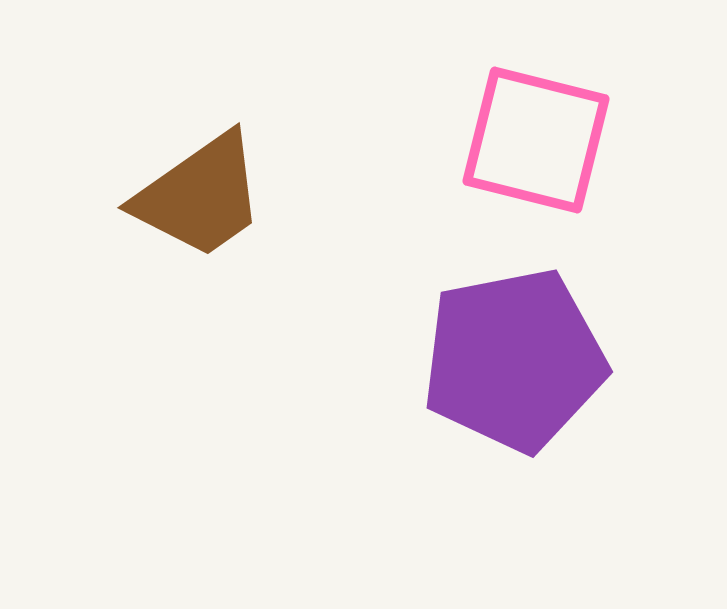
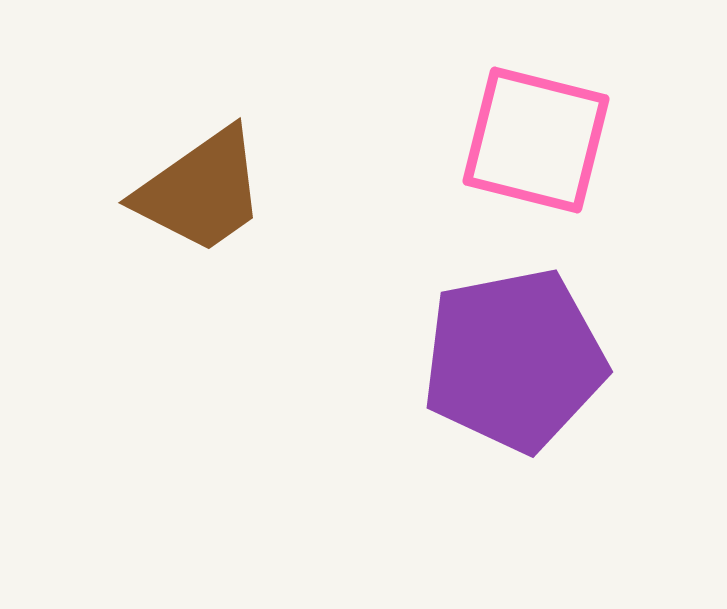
brown trapezoid: moved 1 px right, 5 px up
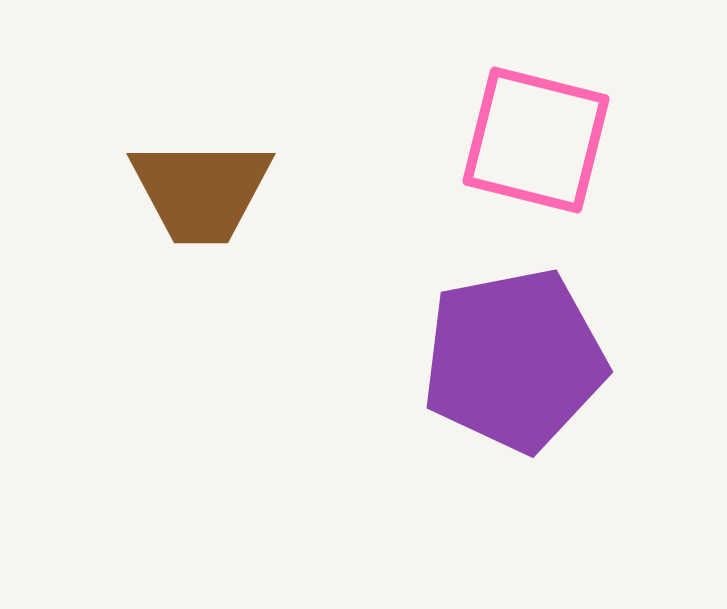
brown trapezoid: rotated 35 degrees clockwise
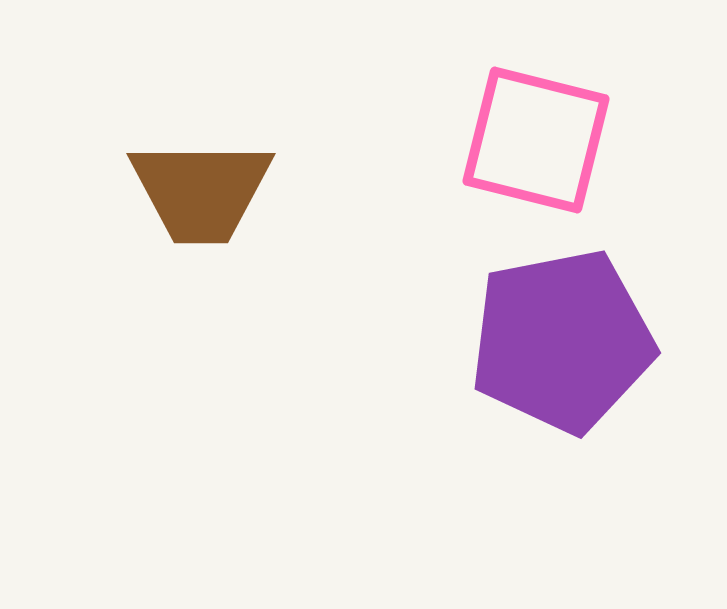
purple pentagon: moved 48 px right, 19 px up
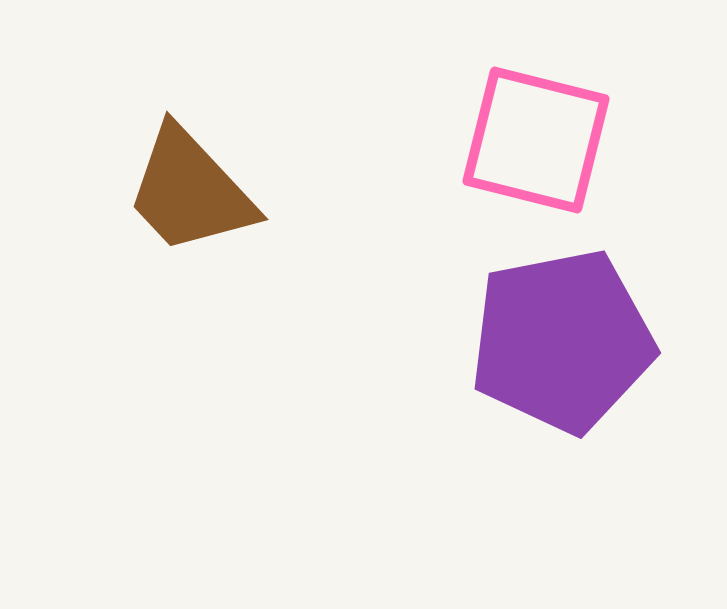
brown trapezoid: moved 11 px left; rotated 47 degrees clockwise
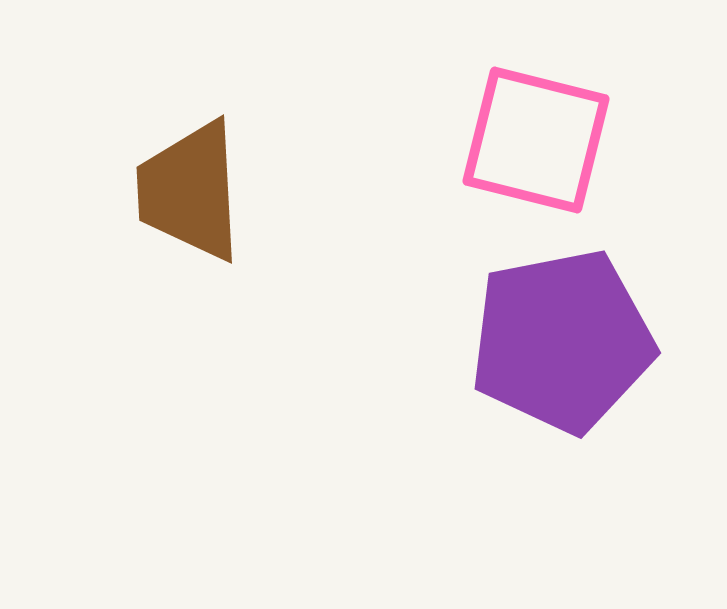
brown trapezoid: rotated 40 degrees clockwise
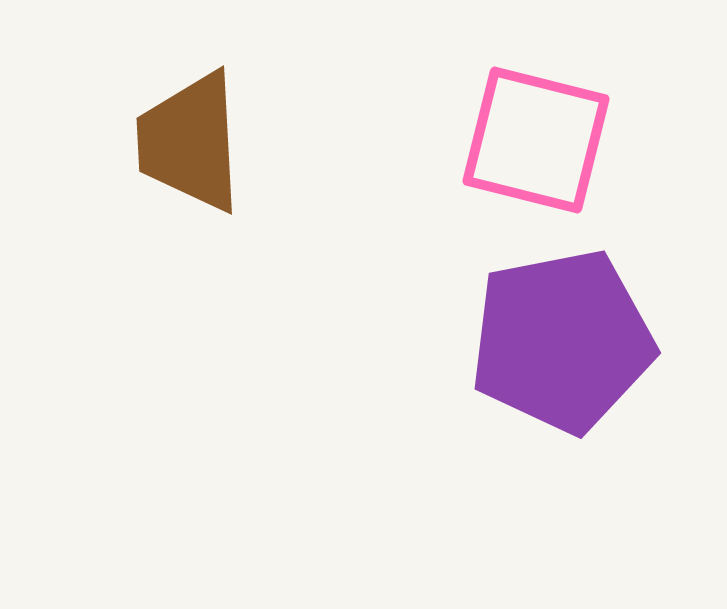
brown trapezoid: moved 49 px up
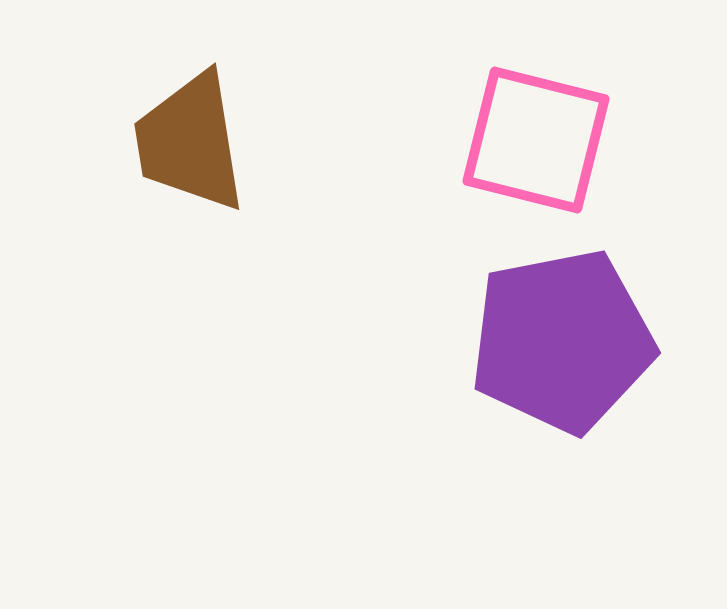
brown trapezoid: rotated 6 degrees counterclockwise
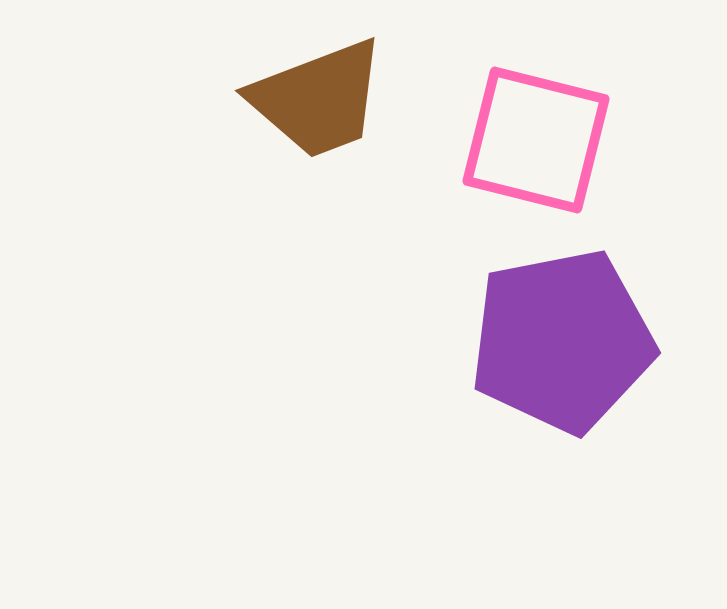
brown trapezoid: moved 128 px right, 43 px up; rotated 102 degrees counterclockwise
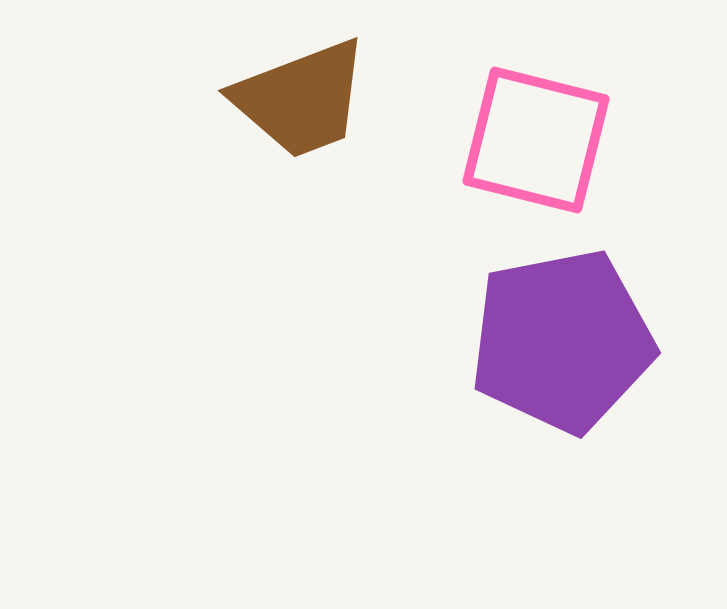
brown trapezoid: moved 17 px left
